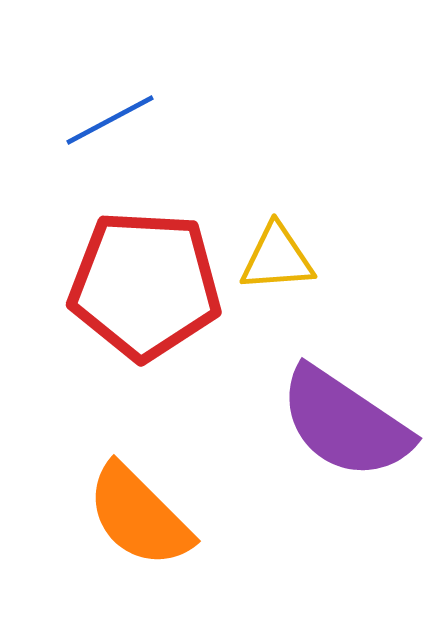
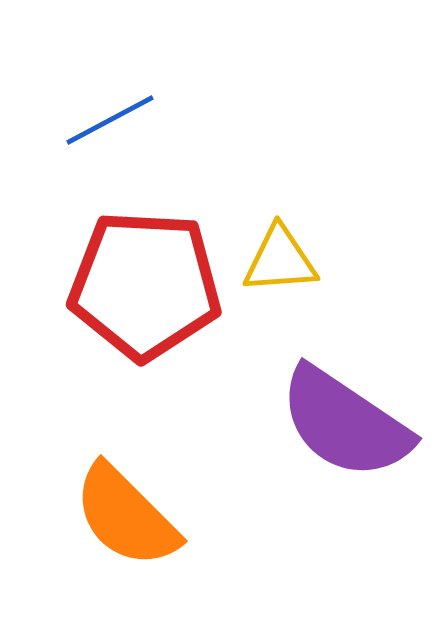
yellow triangle: moved 3 px right, 2 px down
orange semicircle: moved 13 px left
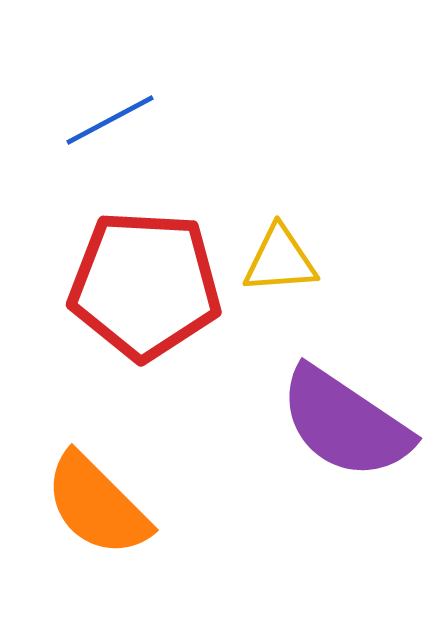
orange semicircle: moved 29 px left, 11 px up
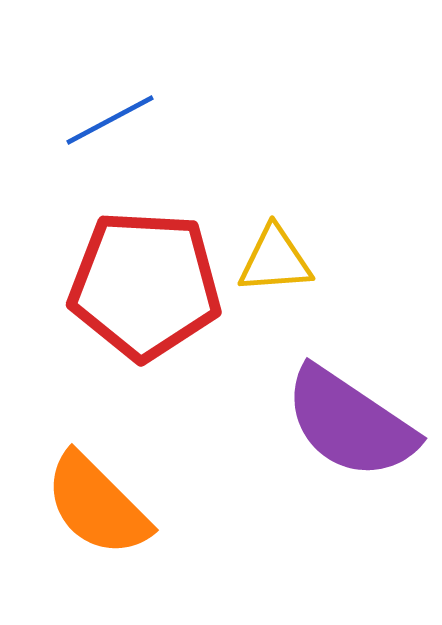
yellow triangle: moved 5 px left
purple semicircle: moved 5 px right
